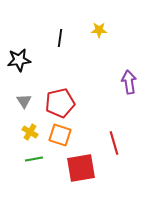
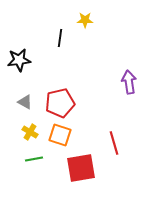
yellow star: moved 14 px left, 10 px up
gray triangle: moved 1 px right, 1 px down; rotated 28 degrees counterclockwise
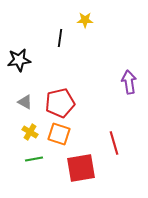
orange square: moved 1 px left, 1 px up
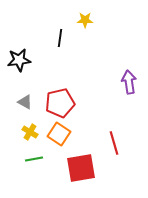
orange square: rotated 15 degrees clockwise
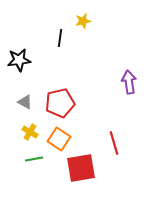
yellow star: moved 2 px left, 1 px down; rotated 14 degrees counterclockwise
orange square: moved 5 px down
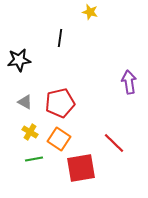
yellow star: moved 7 px right, 9 px up; rotated 28 degrees clockwise
red line: rotated 30 degrees counterclockwise
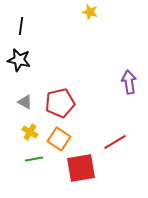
black line: moved 39 px left, 12 px up
black star: rotated 20 degrees clockwise
red line: moved 1 px right, 1 px up; rotated 75 degrees counterclockwise
